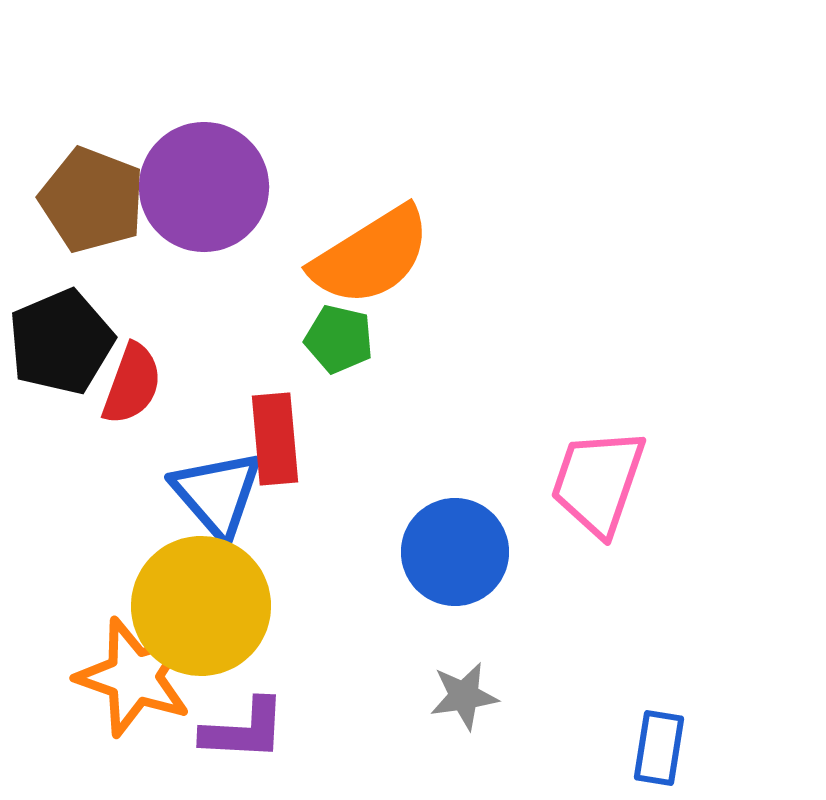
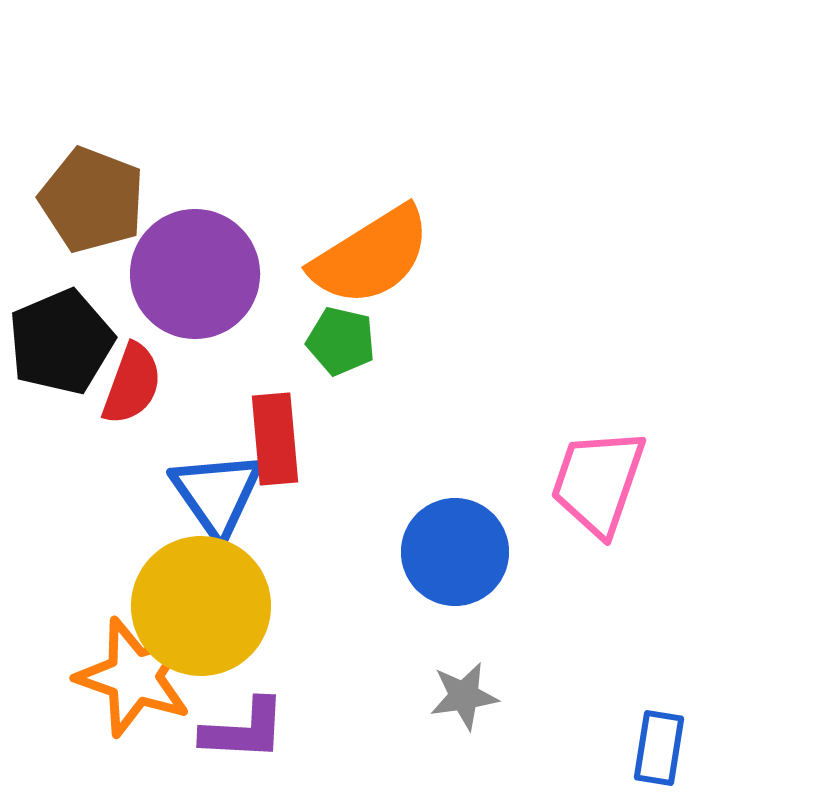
purple circle: moved 9 px left, 87 px down
green pentagon: moved 2 px right, 2 px down
blue triangle: rotated 6 degrees clockwise
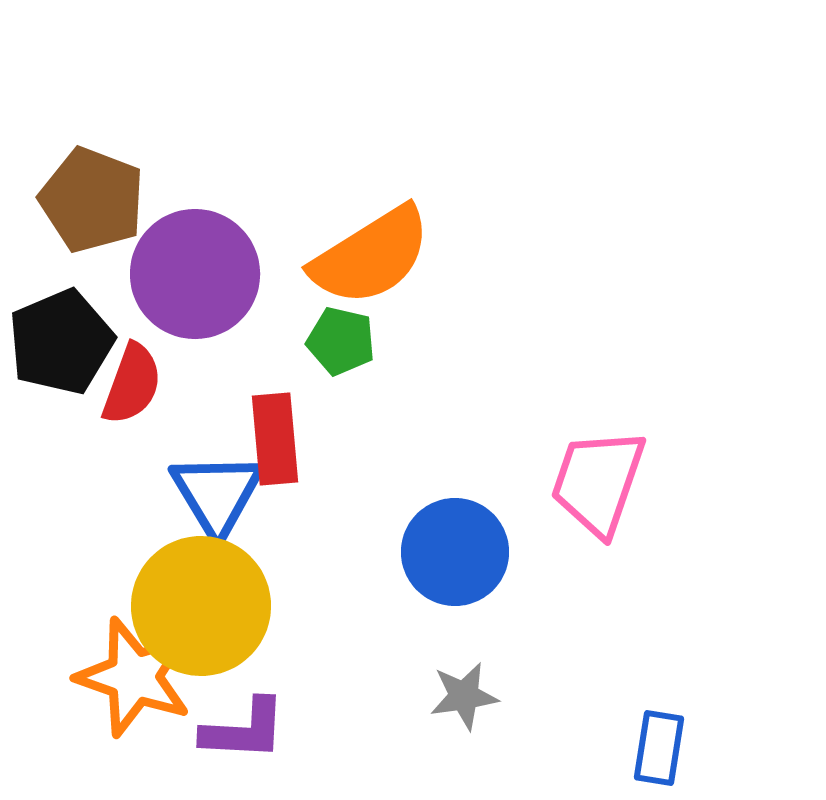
blue triangle: rotated 4 degrees clockwise
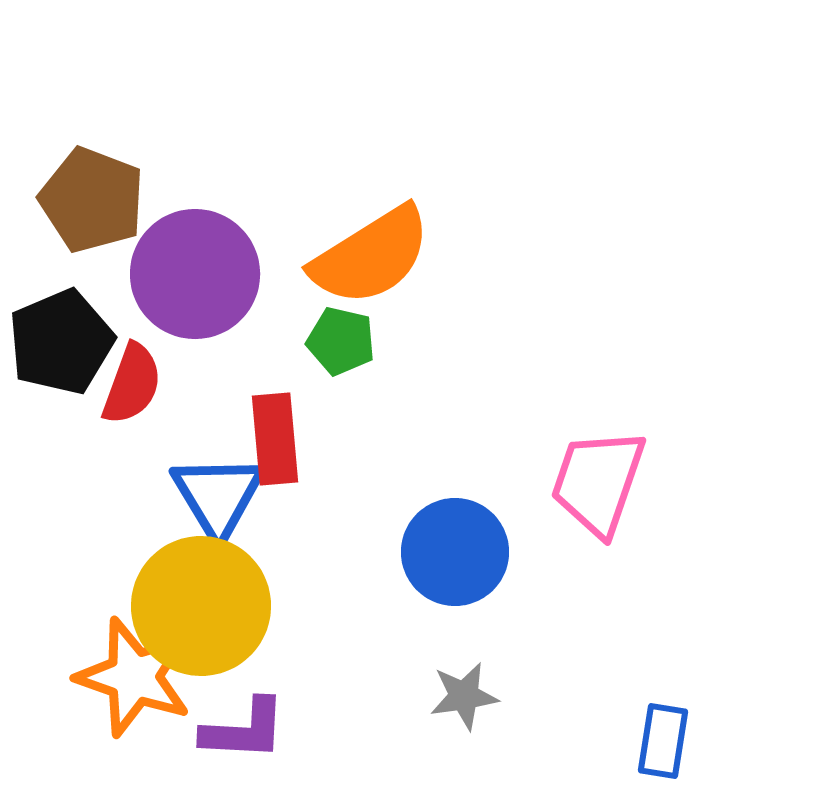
blue triangle: moved 1 px right, 2 px down
blue rectangle: moved 4 px right, 7 px up
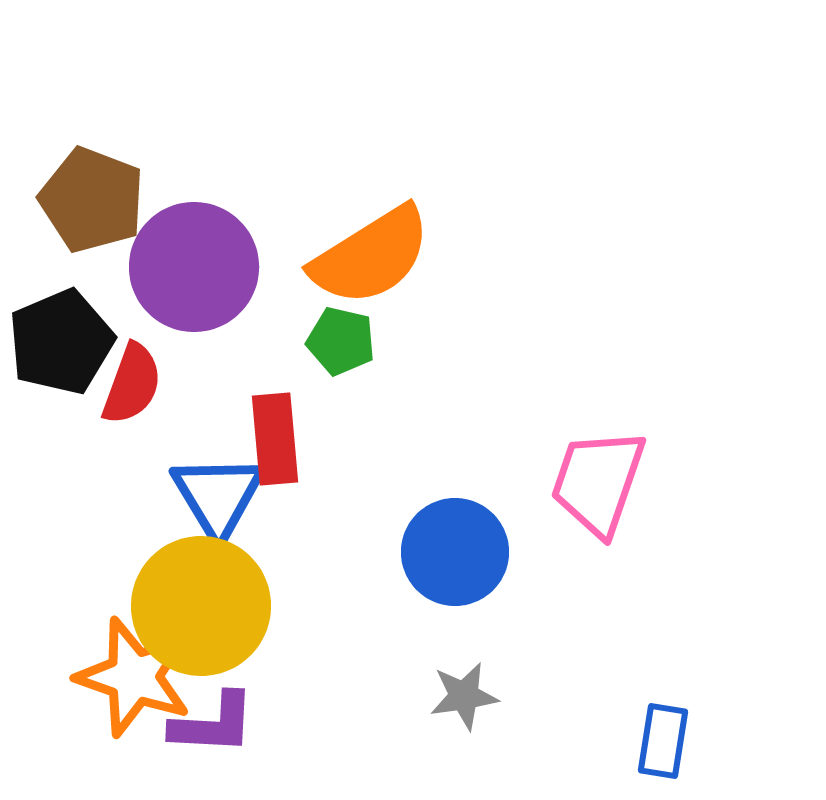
purple circle: moved 1 px left, 7 px up
purple L-shape: moved 31 px left, 6 px up
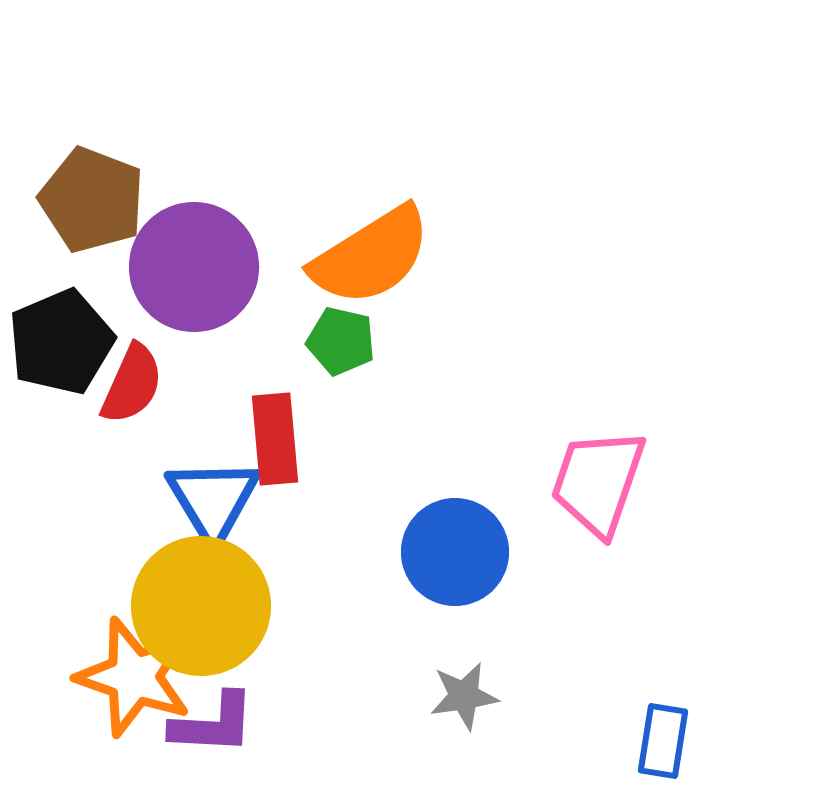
red semicircle: rotated 4 degrees clockwise
blue triangle: moved 5 px left, 4 px down
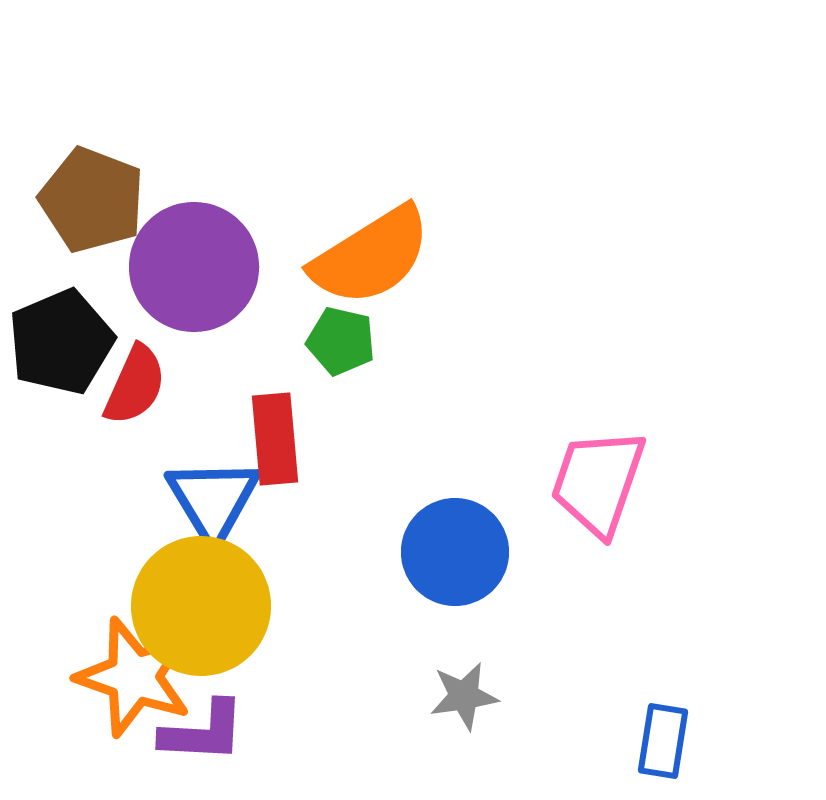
red semicircle: moved 3 px right, 1 px down
purple L-shape: moved 10 px left, 8 px down
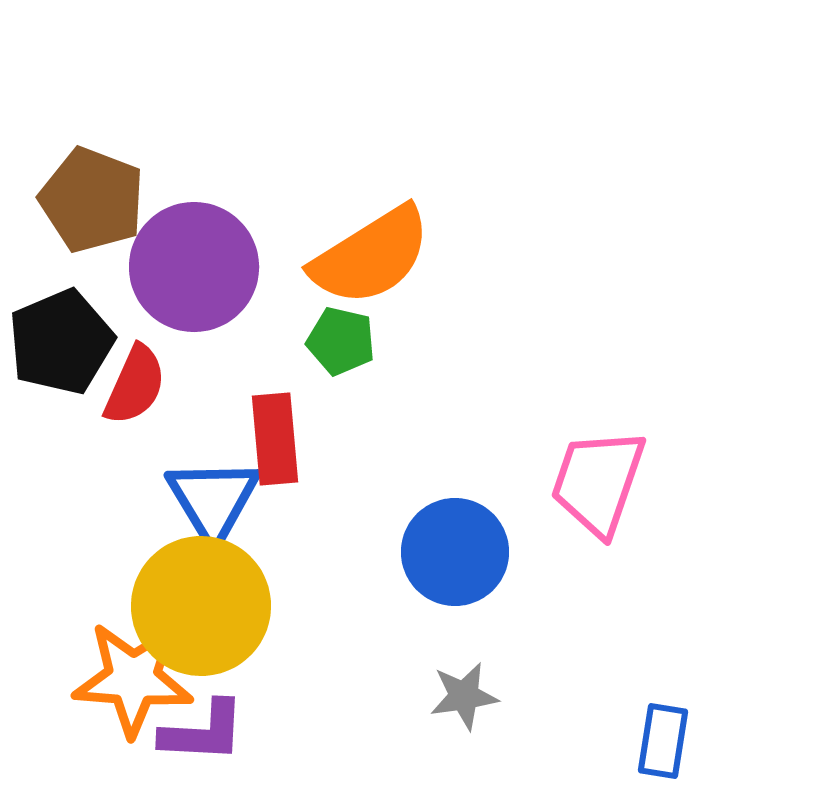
orange star: moved 1 px left, 2 px down; rotated 15 degrees counterclockwise
